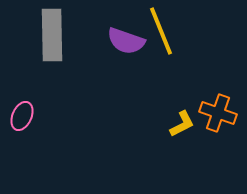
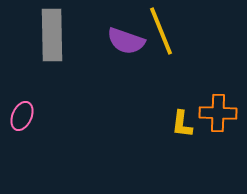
orange cross: rotated 18 degrees counterclockwise
yellow L-shape: rotated 124 degrees clockwise
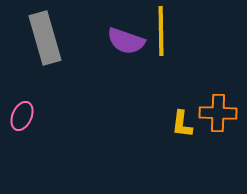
yellow line: rotated 21 degrees clockwise
gray rectangle: moved 7 px left, 3 px down; rotated 15 degrees counterclockwise
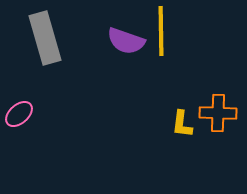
pink ellipse: moved 3 px left, 2 px up; rotated 24 degrees clockwise
